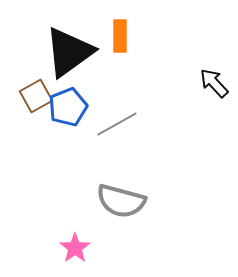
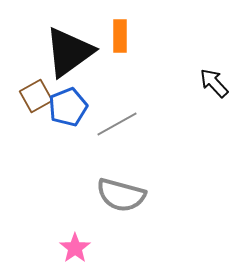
gray semicircle: moved 6 px up
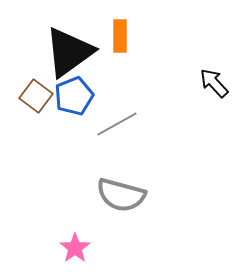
brown square: rotated 24 degrees counterclockwise
blue pentagon: moved 6 px right, 11 px up
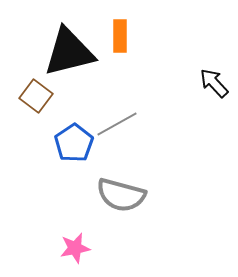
black triangle: rotated 22 degrees clockwise
blue pentagon: moved 47 px down; rotated 12 degrees counterclockwise
pink star: rotated 24 degrees clockwise
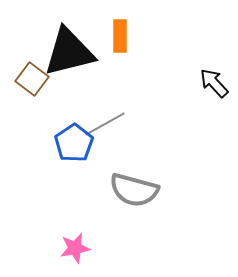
brown square: moved 4 px left, 17 px up
gray line: moved 12 px left
gray semicircle: moved 13 px right, 5 px up
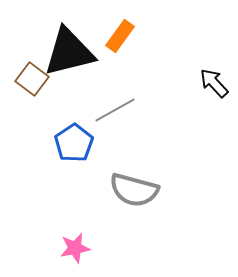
orange rectangle: rotated 36 degrees clockwise
gray line: moved 10 px right, 14 px up
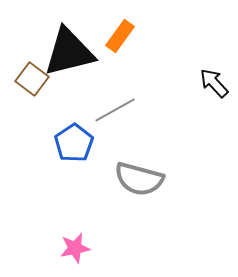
gray semicircle: moved 5 px right, 11 px up
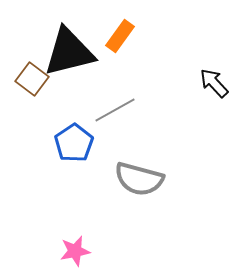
pink star: moved 3 px down
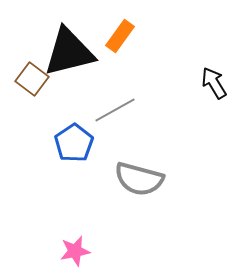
black arrow: rotated 12 degrees clockwise
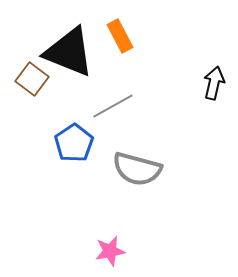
orange rectangle: rotated 64 degrees counterclockwise
black triangle: rotated 36 degrees clockwise
black arrow: rotated 44 degrees clockwise
gray line: moved 2 px left, 4 px up
gray semicircle: moved 2 px left, 10 px up
pink star: moved 35 px right
